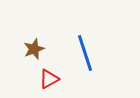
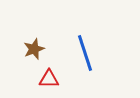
red triangle: rotated 30 degrees clockwise
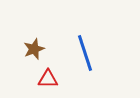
red triangle: moved 1 px left
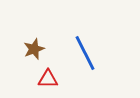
blue line: rotated 9 degrees counterclockwise
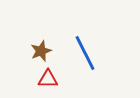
brown star: moved 7 px right, 2 px down
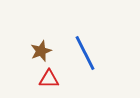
red triangle: moved 1 px right
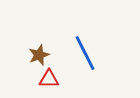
brown star: moved 2 px left, 4 px down
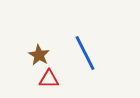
brown star: rotated 20 degrees counterclockwise
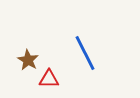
brown star: moved 11 px left, 5 px down
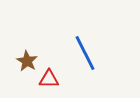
brown star: moved 1 px left, 1 px down
